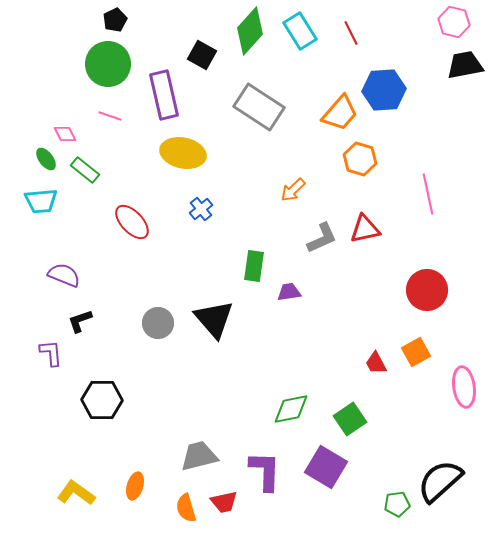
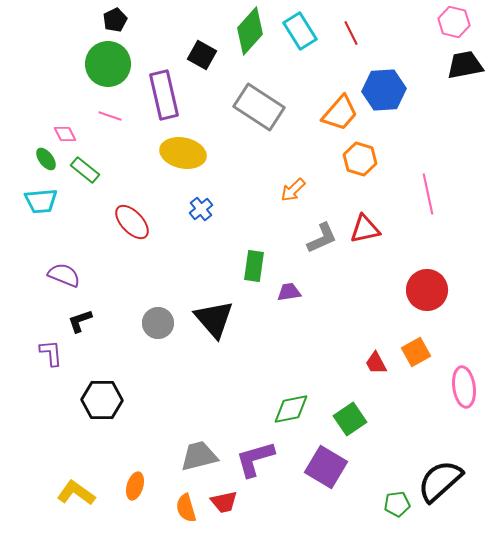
purple L-shape at (265, 471): moved 10 px left, 12 px up; rotated 108 degrees counterclockwise
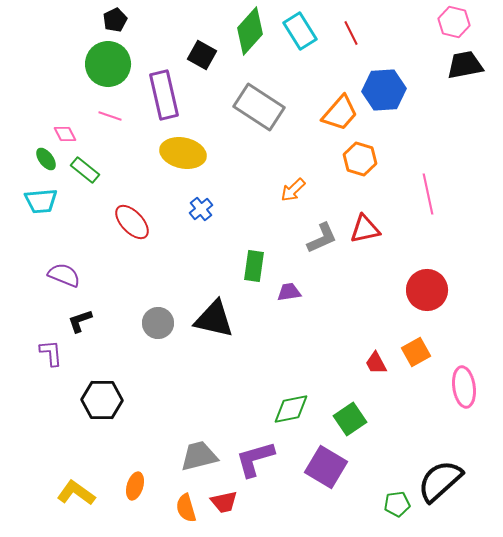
black triangle at (214, 319): rotated 36 degrees counterclockwise
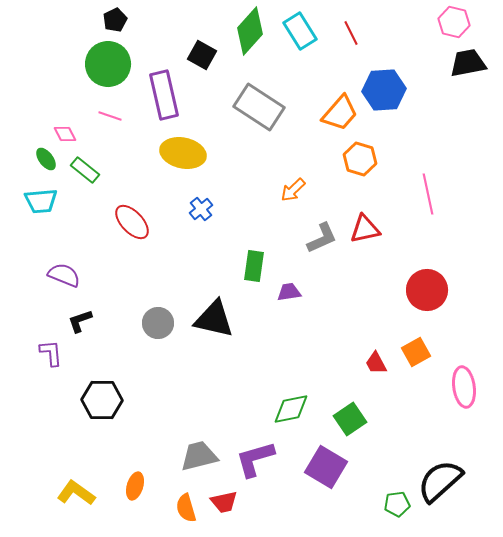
black trapezoid at (465, 65): moved 3 px right, 2 px up
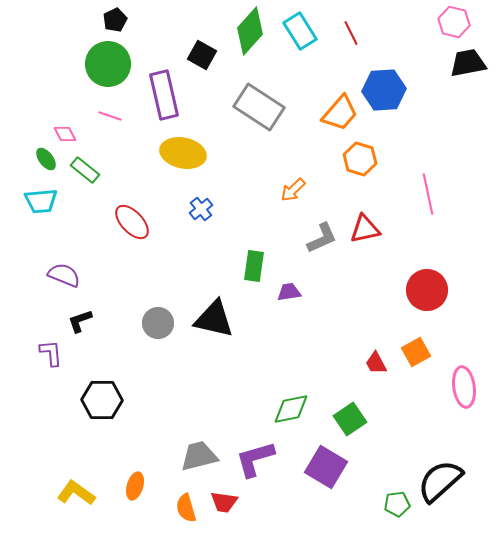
red trapezoid at (224, 502): rotated 20 degrees clockwise
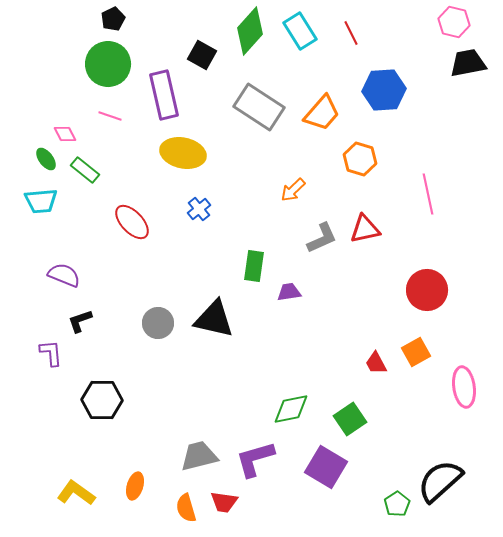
black pentagon at (115, 20): moved 2 px left, 1 px up
orange trapezoid at (340, 113): moved 18 px left
blue cross at (201, 209): moved 2 px left
green pentagon at (397, 504): rotated 25 degrees counterclockwise
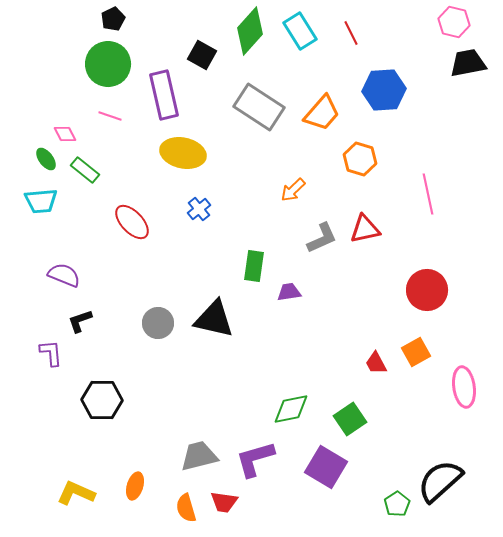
yellow L-shape at (76, 493): rotated 12 degrees counterclockwise
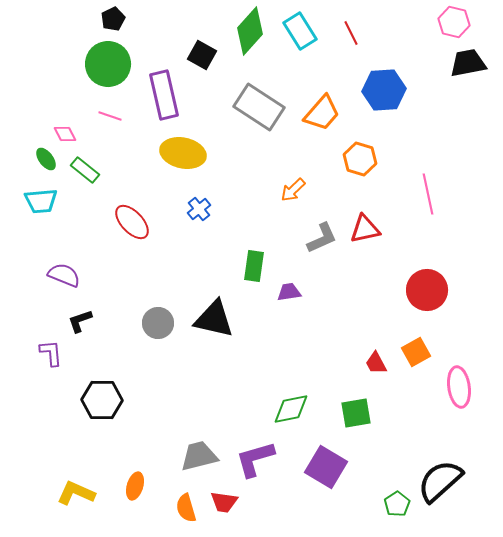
pink ellipse at (464, 387): moved 5 px left
green square at (350, 419): moved 6 px right, 6 px up; rotated 24 degrees clockwise
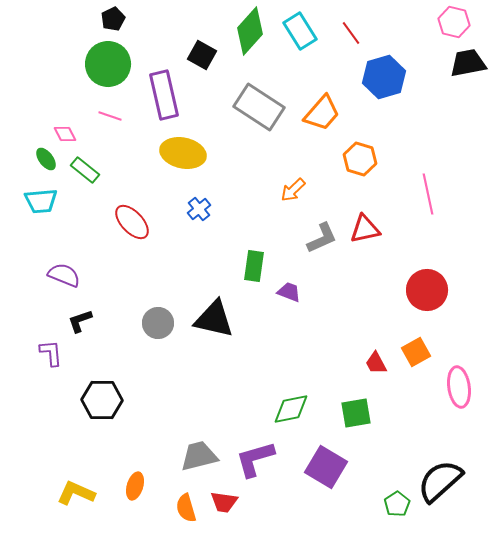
red line at (351, 33): rotated 10 degrees counterclockwise
blue hexagon at (384, 90): moved 13 px up; rotated 12 degrees counterclockwise
purple trapezoid at (289, 292): rotated 30 degrees clockwise
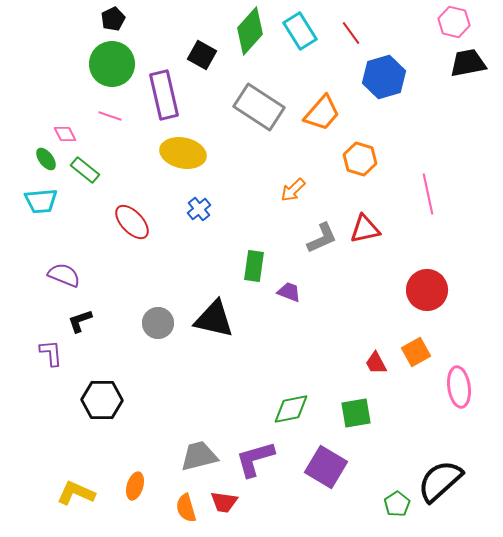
green circle at (108, 64): moved 4 px right
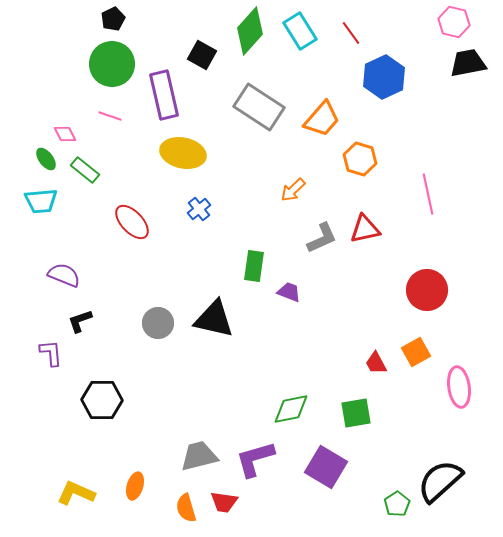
blue hexagon at (384, 77): rotated 9 degrees counterclockwise
orange trapezoid at (322, 113): moved 6 px down
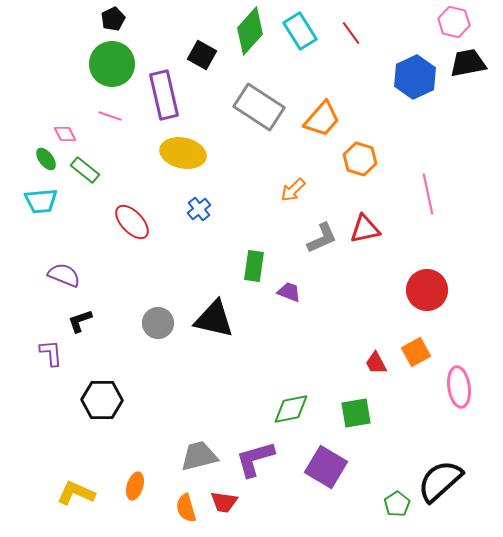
blue hexagon at (384, 77): moved 31 px right
